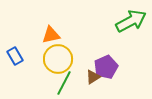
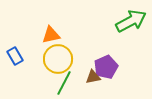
brown triangle: rotated 21 degrees clockwise
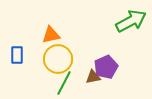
blue rectangle: moved 2 px right, 1 px up; rotated 30 degrees clockwise
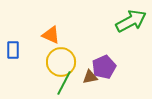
orange triangle: rotated 36 degrees clockwise
blue rectangle: moved 4 px left, 5 px up
yellow circle: moved 3 px right, 3 px down
purple pentagon: moved 2 px left
brown triangle: moved 3 px left
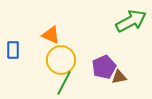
yellow circle: moved 2 px up
brown triangle: moved 29 px right
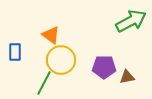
orange triangle: rotated 12 degrees clockwise
blue rectangle: moved 2 px right, 2 px down
purple pentagon: rotated 25 degrees clockwise
brown triangle: moved 8 px right
green line: moved 20 px left
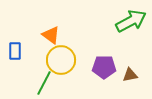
blue rectangle: moved 1 px up
brown triangle: moved 3 px right, 2 px up
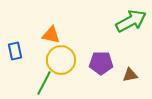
orange triangle: rotated 24 degrees counterclockwise
blue rectangle: rotated 12 degrees counterclockwise
purple pentagon: moved 3 px left, 4 px up
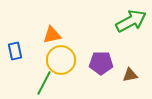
orange triangle: moved 1 px right; rotated 24 degrees counterclockwise
